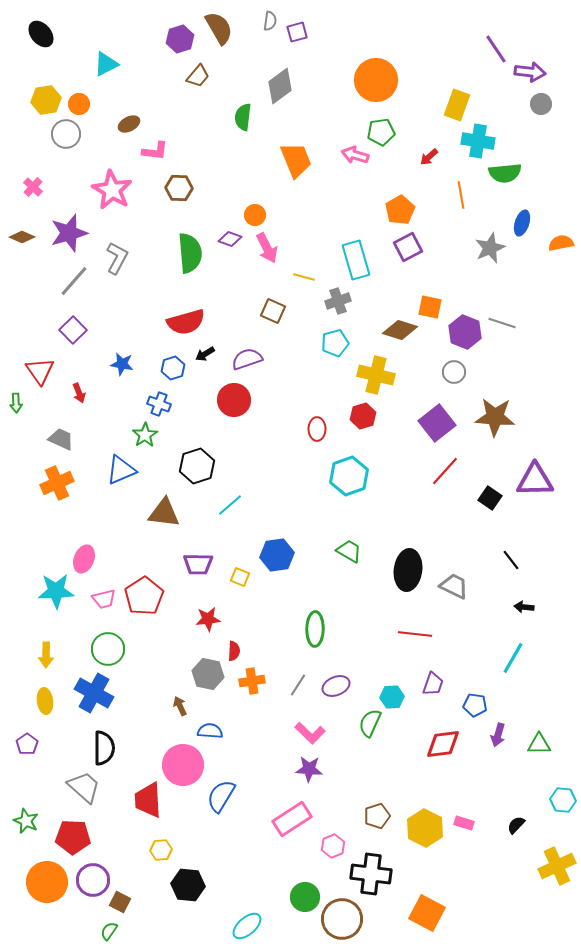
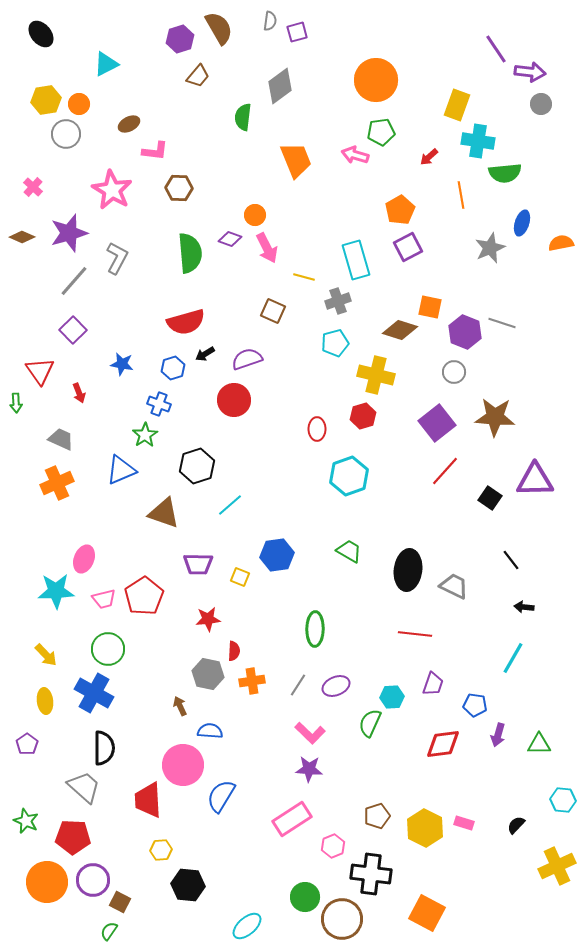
brown triangle at (164, 513): rotated 12 degrees clockwise
yellow arrow at (46, 655): rotated 45 degrees counterclockwise
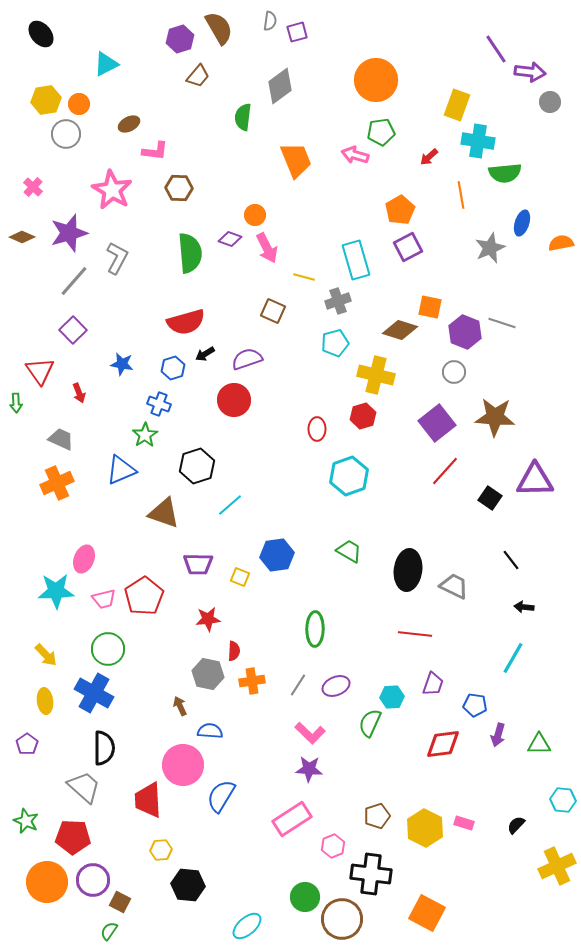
gray circle at (541, 104): moved 9 px right, 2 px up
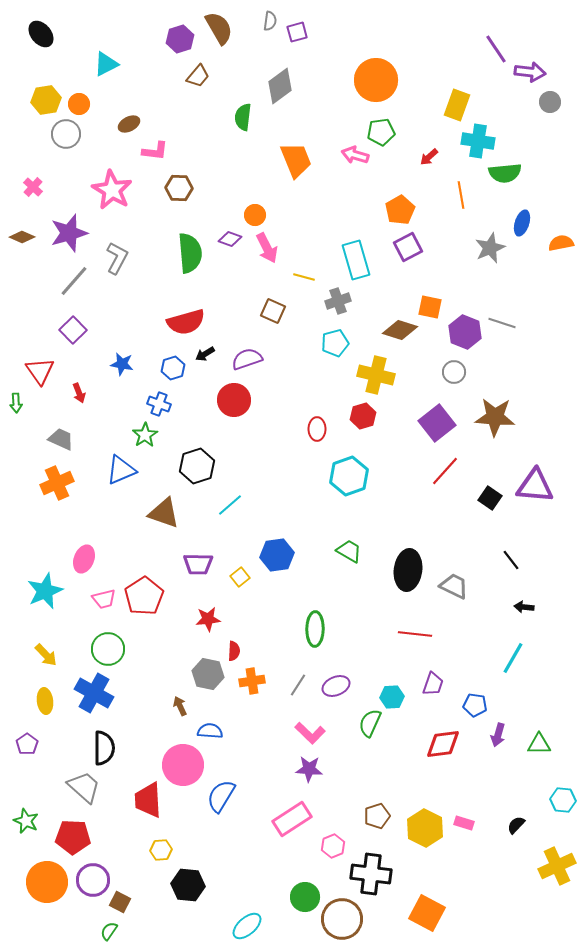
purple triangle at (535, 480): moved 6 px down; rotated 6 degrees clockwise
yellow square at (240, 577): rotated 30 degrees clockwise
cyan star at (56, 591): moved 11 px left; rotated 21 degrees counterclockwise
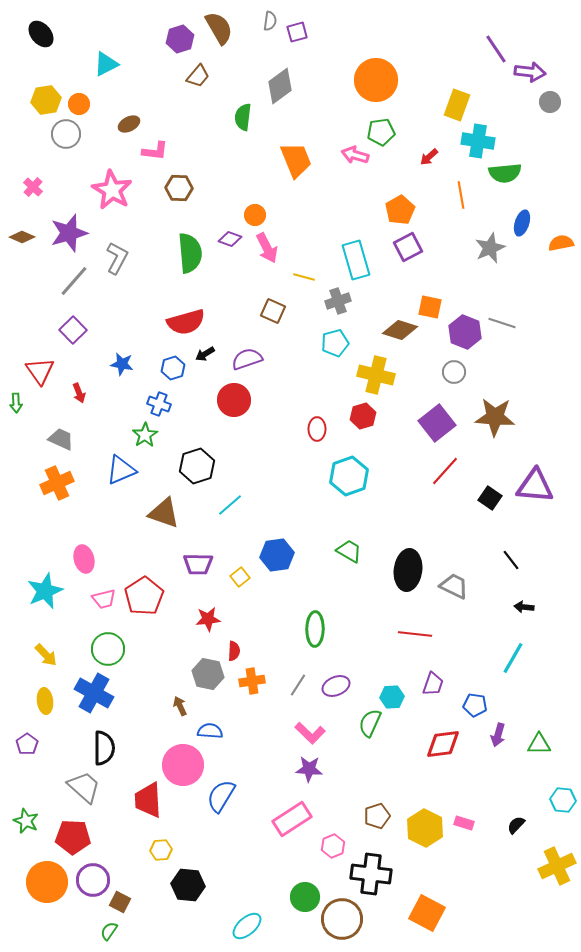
pink ellipse at (84, 559): rotated 36 degrees counterclockwise
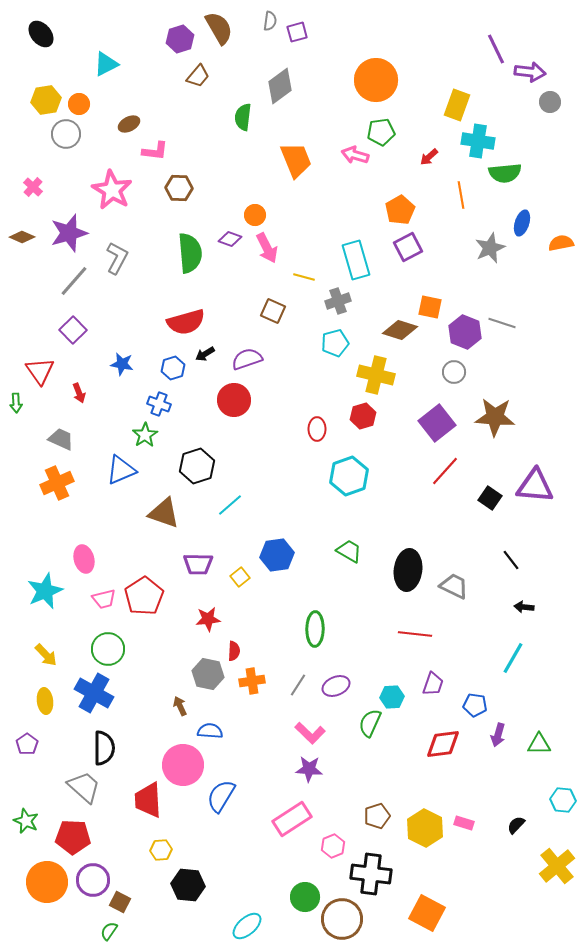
purple line at (496, 49): rotated 8 degrees clockwise
yellow cross at (557, 866): rotated 15 degrees counterclockwise
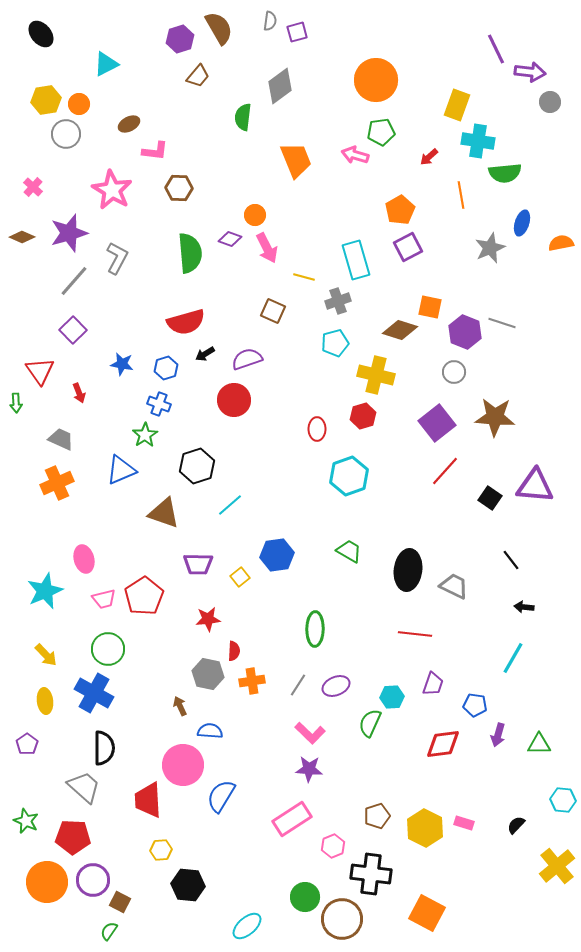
blue hexagon at (173, 368): moved 7 px left
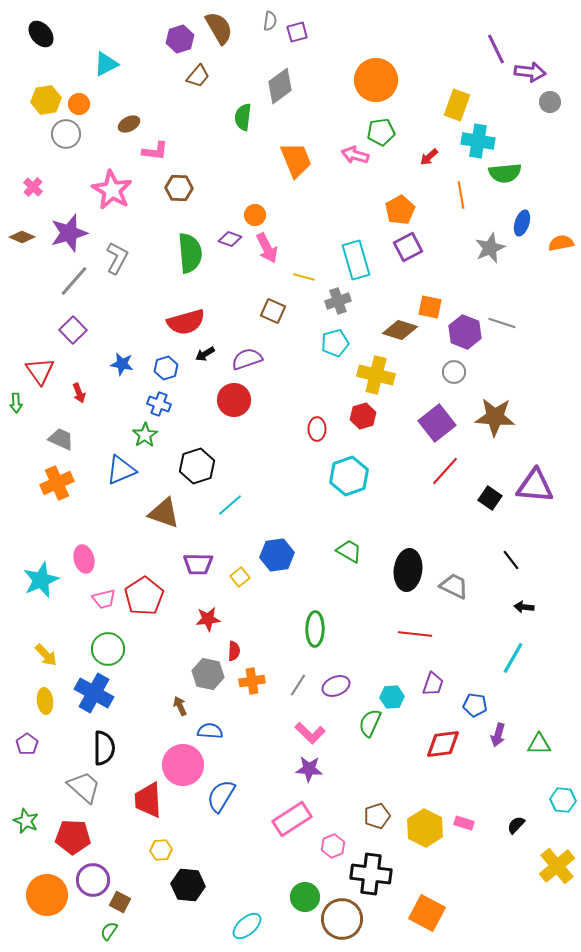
cyan star at (45, 591): moved 4 px left, 11 px up
orange circle at (47, 882): moved 13 px down
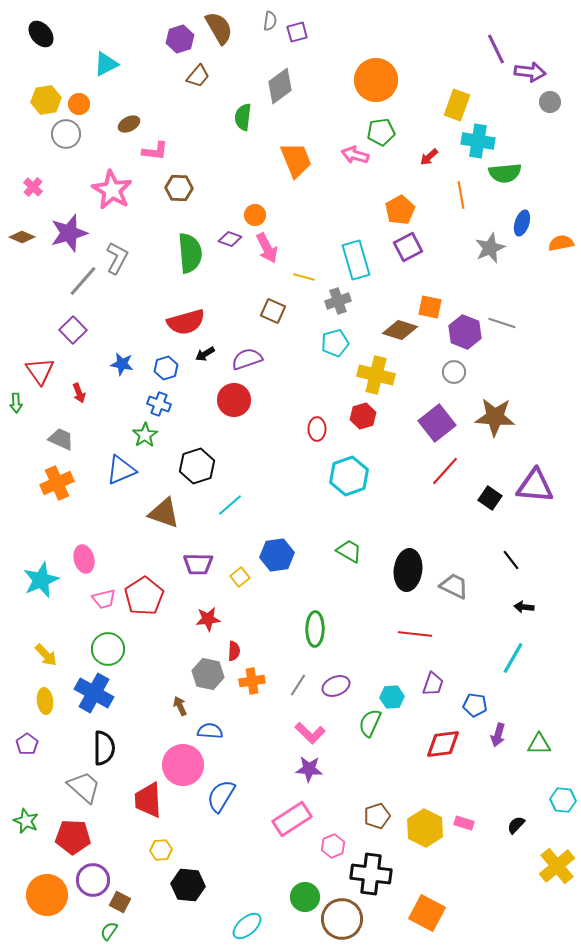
gray line at (74, 281): moved 9 px right
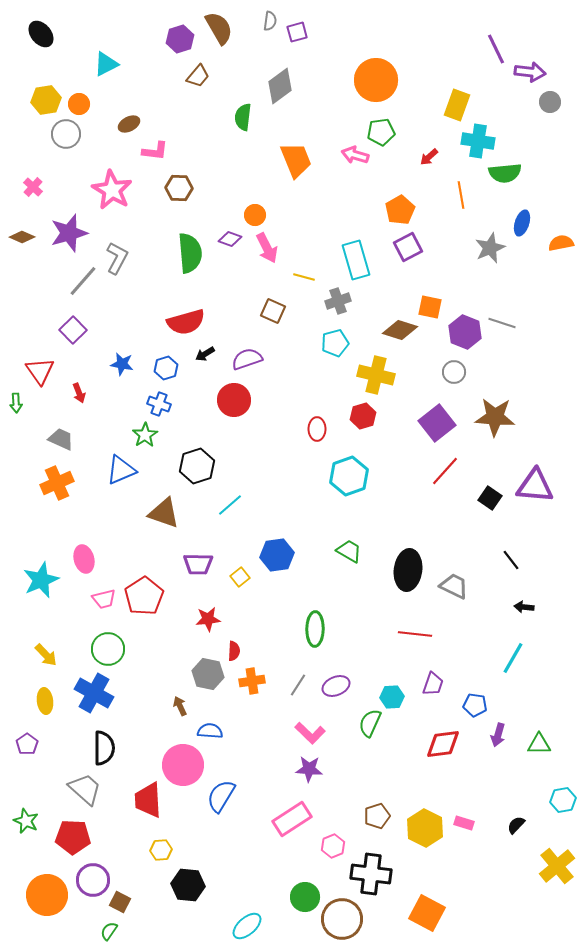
gray trapezoid at (84, 787): moved 1 px right, 2 px down
cyan hexagon at (563, 800): rotated 15 degrees counterclockwise
